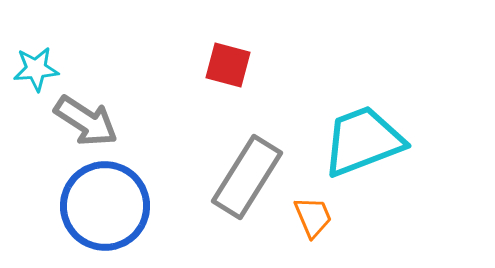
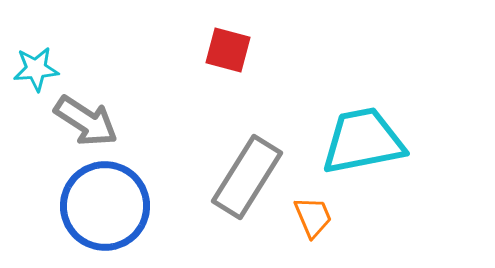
red square: moved 15 px up
cyan trapezoid: rotated 10 degrees clockwise
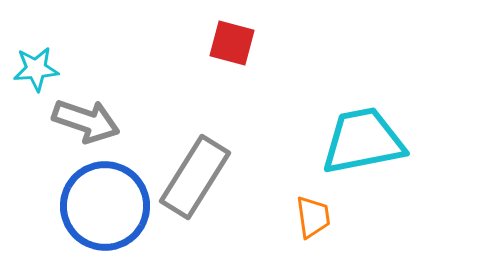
red square: moved 4 px right, 7 px up
gray arrow: rotated 14 degrees counterclockwise
gray rectangle: moved 52 px left
orange trapezoid: rotated 15 degrees clockwise
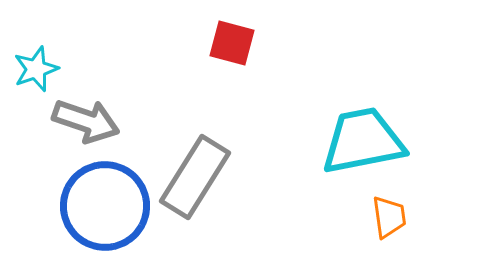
cyan star: rotated 15 degrees counterclockwise
orange trapezoid: moved 76 px right
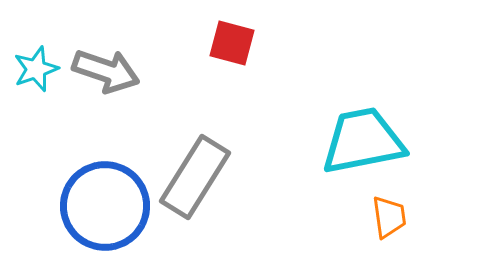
gray arrow: moved 20 px right, 50 px up
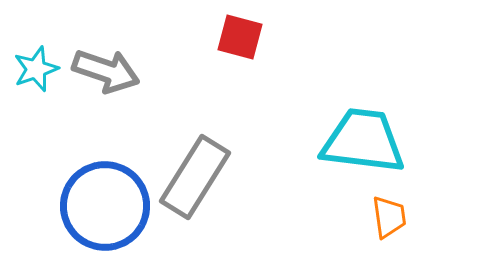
red square: moved 8 px right, 6 px up
cyan trapezoid: rotated 18 degrees clockwise
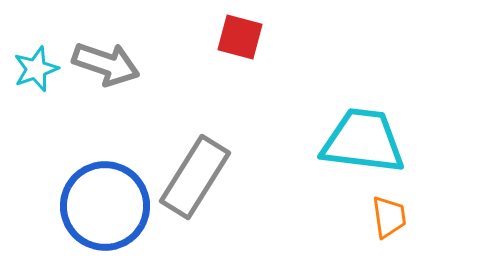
gray arrow: moved 7 px up
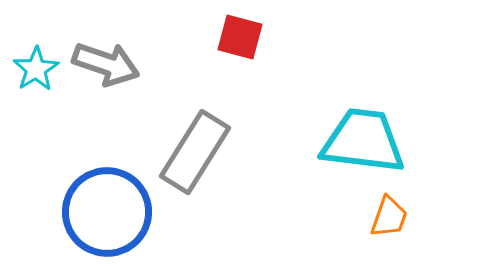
cyan star: rotated 12 degrees counterclockwise
gray rectangle: moved 25 px up
blue circle: moved 2 px right, 6 px down
orange trapezoid: rotated 27 degrees clockwise
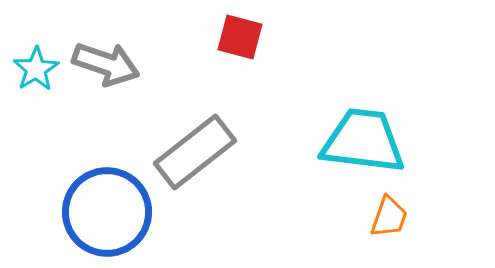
gray rectangle: rotated 20 degrees clockwise
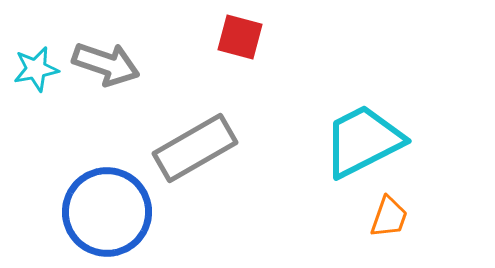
cyan star: rotated 21 degrees clockwise
cyan trapezoid: rotated 34 degrees counterclockwise
gray rectangle: moved 4 px up; rotated 8 degrees clockwise
